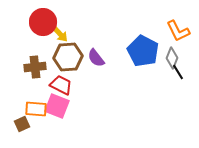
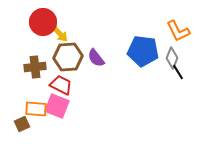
blue pentagon: rotated 20 degrees counterclockwise
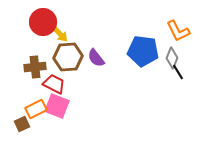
red trapezoid: moved 7 px left, 1 px up
orange rectangle: rotated 30 degrees counterclockwise
